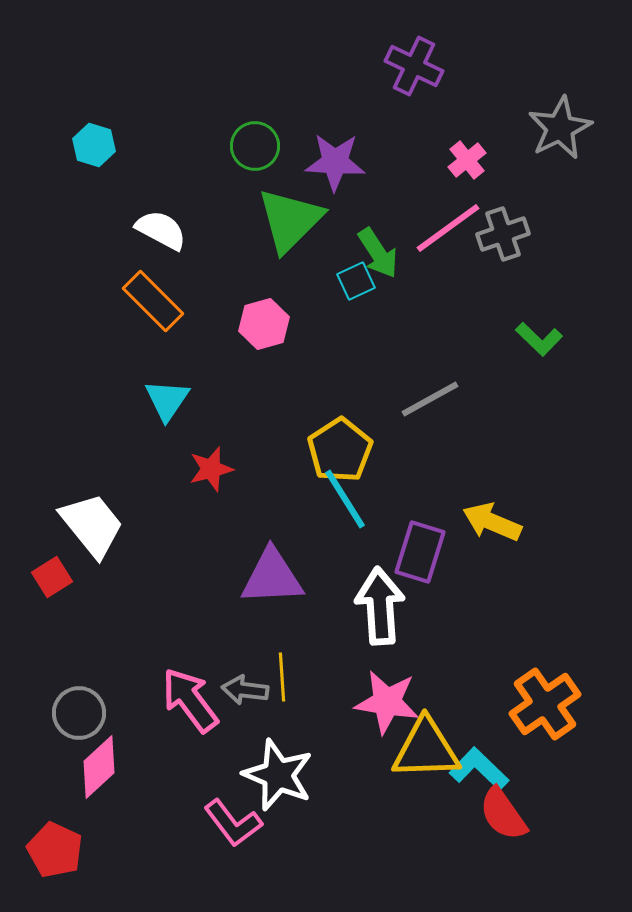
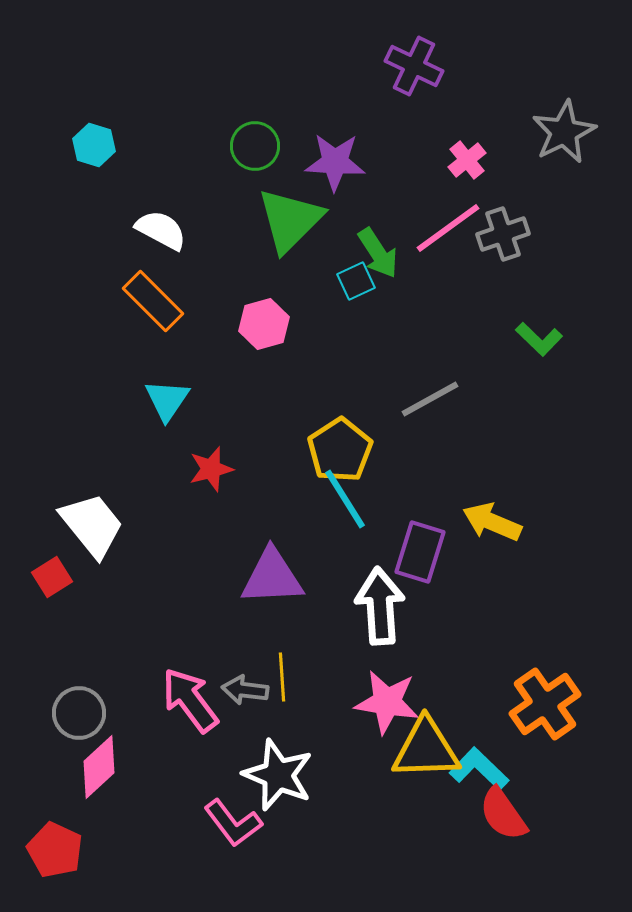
gray star: moved 4 px right, 4 px down
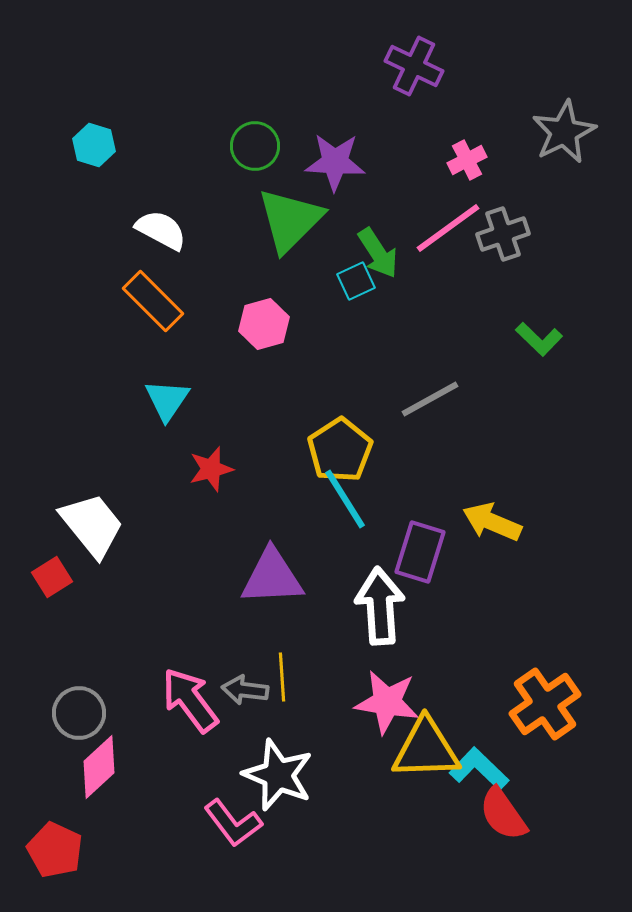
pink cross: rotated 12 degrees clockwise
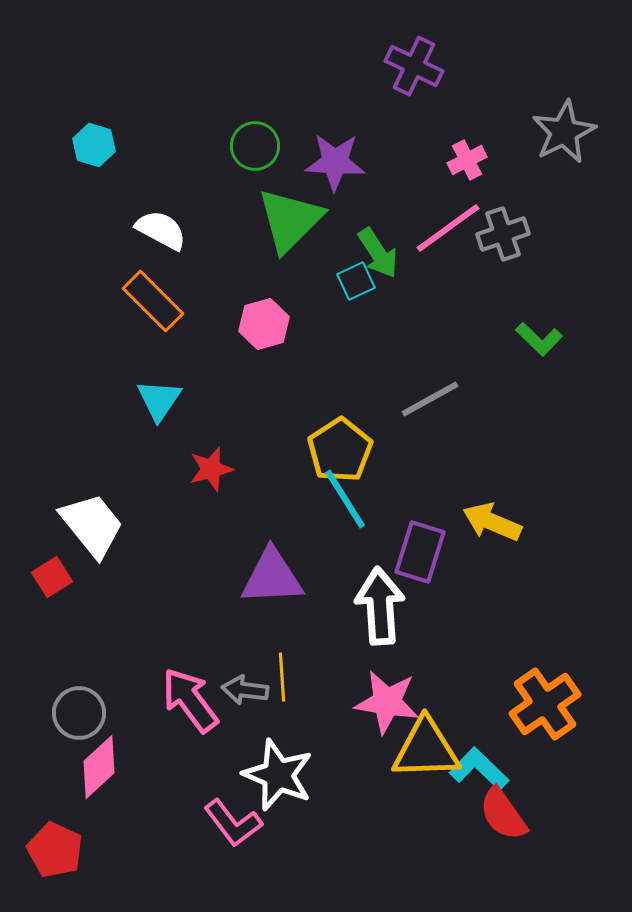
cyan triangle: moved 8 px left
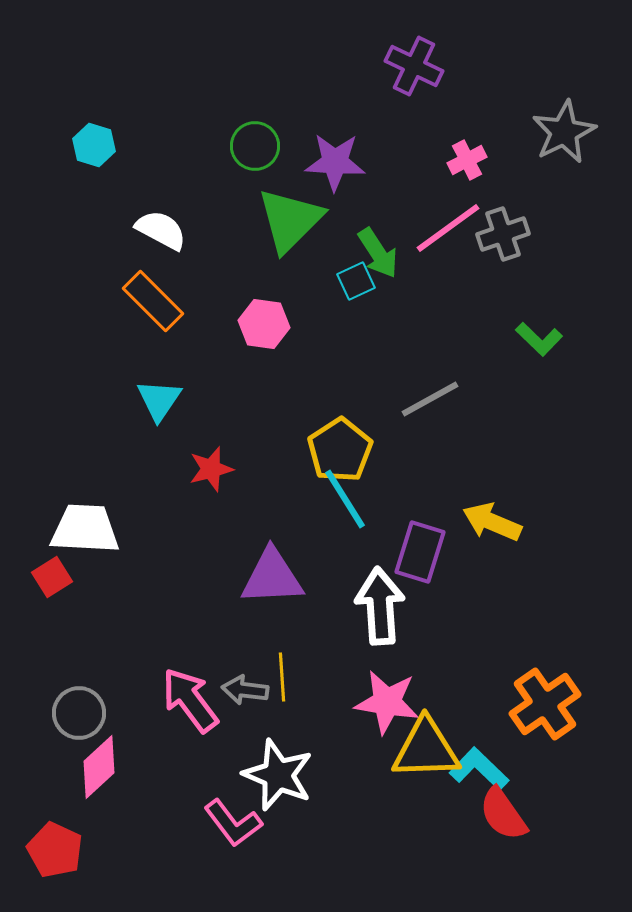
pink hexagon: rotated 24 degrees clockwise
white trapezoid: moved 7 px left, 4 px down; rotated 48 degrees counterclockwise
